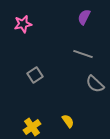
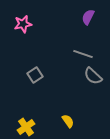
purple semicircle: moved 4 px right
gray semicircle: moved 2 px left, 8 px up
yellow cross: moved 6 px left
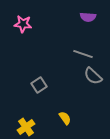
purple semicircle: rotated 112 degrees counterclockwise
pink star: rotated 18 degrees clockwise
gray square: moved 4 px right, 10 px down
yellow semicircle: moved 3 px left, 3 px up
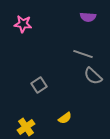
yellow semicircle: rotated 88 degrees clockwise
